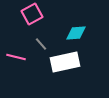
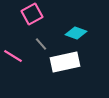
cyan diamond: rotated 25 degrees clockwise
pink line: moved 3 px left, 1 px up; rotated 18 degrees clockwise
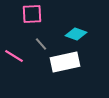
pink square: rotated 25 degrees clockwise
cyan diamond: moved 1 px down
pink line: moved 1 px right
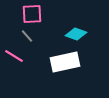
gray line: moved 14 px left, 8 px up
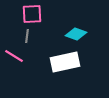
gray line: rotated 48 degrees clockwise
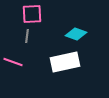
pink line: moved 1 px left, 6 px down; rotated 12 degrees counterclockwise
